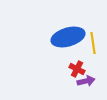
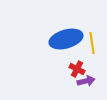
blue ellipse: moved 2 px left, 2 px down
yellow line: moved 1 px left
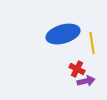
blue ellipse: moved 3 px left, 5 px up
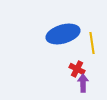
purple arrow: moved 3 px left, 2 px down; rotated 78 degrees counterclockwise
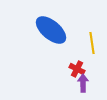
blue ellipse: moved 12 px left, 4 px up; rotated 56 degrees clockwise
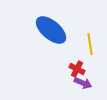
yellow line: moved 2 px left, 1 px down
purple arrow: rotated 114 degrees clockwise
